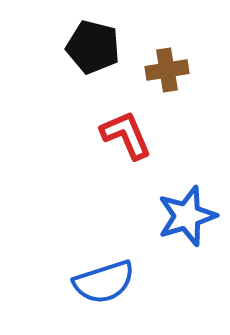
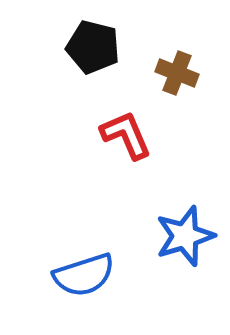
brown cross: moved 10 px right, 3 px down; rotated 30 degrees clockwise
blue star: moved 2 px left, 20 px down
blue semicircle: moved 20 px left, 7 px up
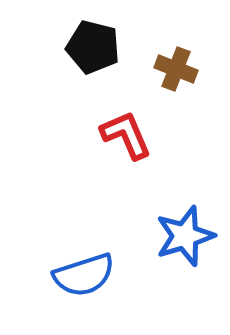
brown cross: moved 1 px left, 4 px up
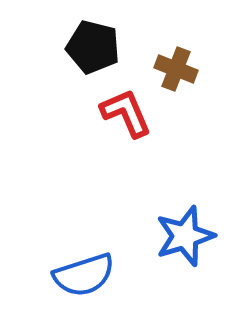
red L-shape: moved 22 px up
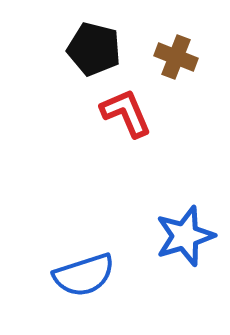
black pentagon: moved 1 px right, 2 px down
brown cross: moved 12 px up
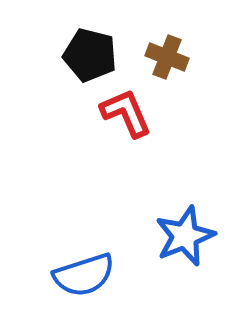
black pentagon: moved 4 px left, 6 px down
brown cross: moved 9 px left
blue star: rotated 4 degrees counterclockwise
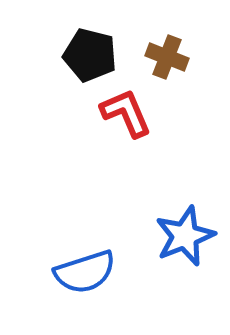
blue semicircle: moved 1 px right, 3 px up
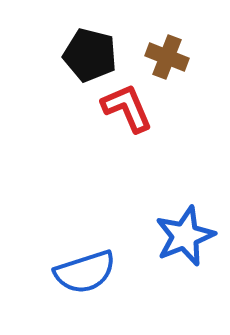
red L-shape: moved 1 px right, 5 px up
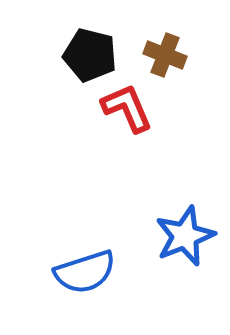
brown cross: moved 2 px left, 2 px up
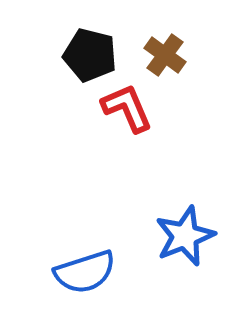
brown cross: rotated 15 degrees clockwise
